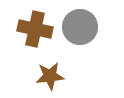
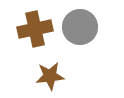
brown cross: rotated 24 degrees counterclockwise
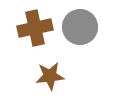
brown cross: moved 1 px up
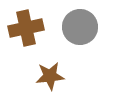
brown cross: moved 9 px left
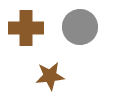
brown cross: rotated 12 degrees clockwise
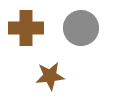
gray circle: moved 1 px right, 1 px down
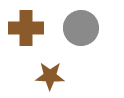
brown star: rotated 8 degrees clockwise
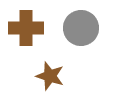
brown star: rotated 16 degrees clockwise
